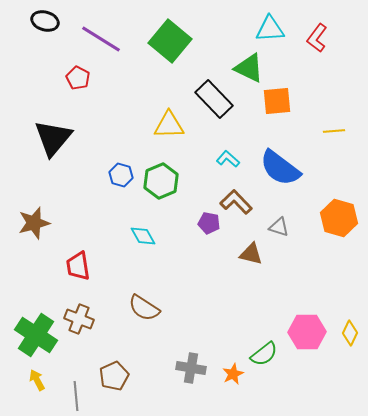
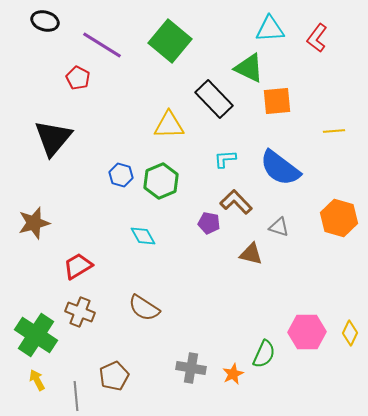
purple line: moved 1 px right, 6 px down
cyan L-shape: moved 3 px left; rotated 45 degrees counterclockwise
red trapezoid: rotated 68 degrees clockwise
brown cross: moved 1 px right, 7 px up
green semicircle: rotated 28 degrees counterclockwise
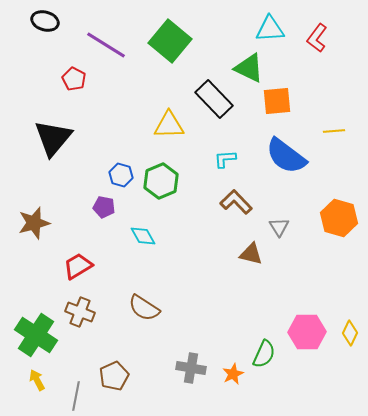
purple line: moved 4 px right
red pentagon: moved 4 px left, 1 px down
blue semicircle: moved 6 px right, 12 px up
purple pentagon: moved 105 px left, 16 px up
gray triangle: rotated 40 degrees clockwise
gray line: rotated 16 degrees clockwise
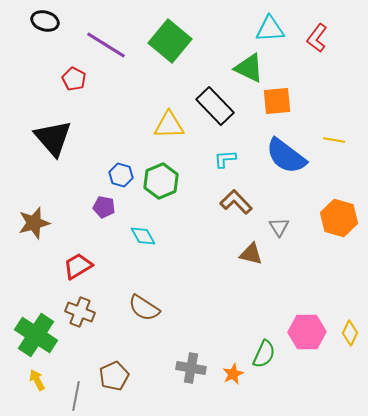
black rectangle: moved 1 px right, 7 px down
yellow line: moved 9 px down; rotated 15 degrees clockwise
black triangle: rotated 21 degrees counterclockwise
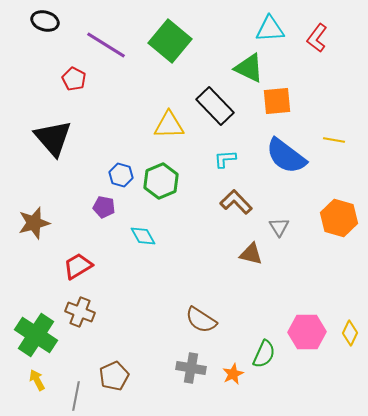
brown semicircle: moved 57 px right, 12 px down
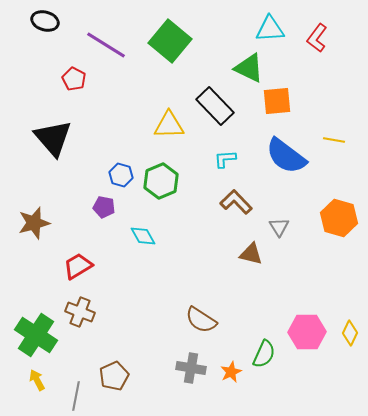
orange star: moved 2 px left, 2 px up
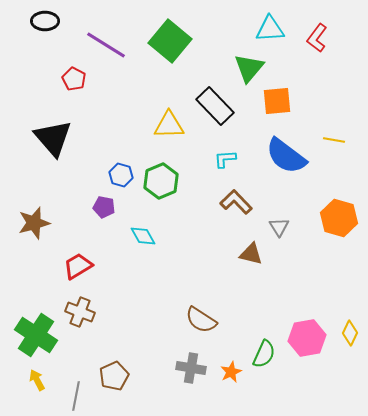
black ellipse: rotated 16 degrees counterclockwise
green triangle: rotated 44 degrees clockwise
pink hexagon: moved 6 px down; rotated 9 degrees counterclockwise
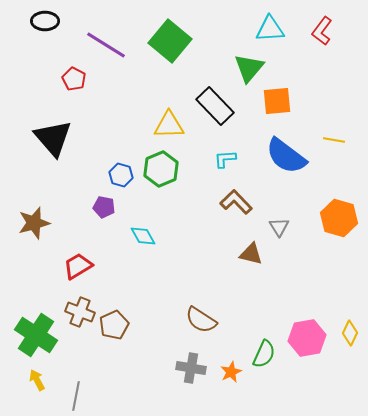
red L-shape: moved 5 px right, 7 px up
green hexagon: moved 12 px up
brown pentagon: moved 51 px up
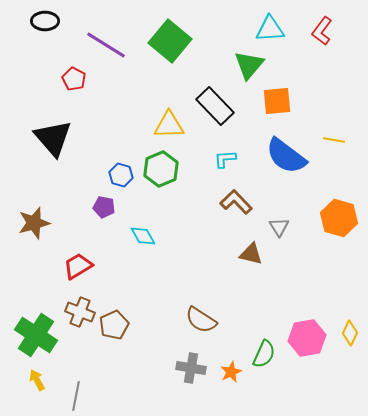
green triangle: moved 3 px up
